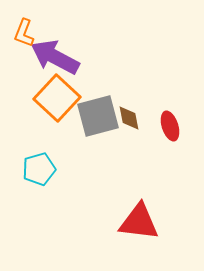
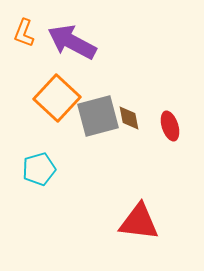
purple arrow: moved 17 px right, 15 px up
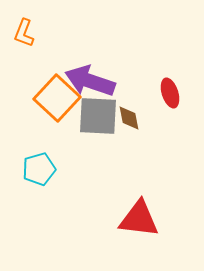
purple arrow: moved 18 px right, 39 px down; rotated 9 degrees counterclockwise
gray square: rotated 18 degrees clockwise
red ellipse: moved 33 px up
red triangle: moved 3 px up
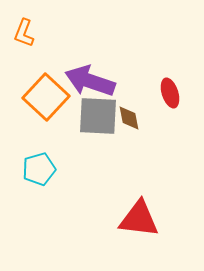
orange square: moved 11 px left, 1 px up
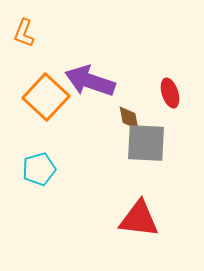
gray square: moved 48 px right, 27 px down
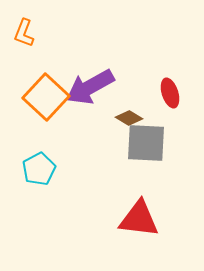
purple arrow: moved 6 px down; rotated 48 degrees counterclockwise
brown diamond: rotated 48 degrees counterclockwise
cyan pentagon: rotated 12 degrees counterclockwise
